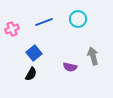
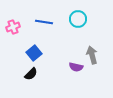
blue line: rotated 30 degrees clockwise
pink cross: moved 1 px right, 2 px up
gray arrow: moved 1 px left, 1 px up
purple semicircle: moved 6 px right
black semicircle: rotated 16 degrees clockwise
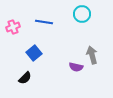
cyan circle: moved 4 px right, 5 px up
black semicircle: moved 6 px left, 4 px down
